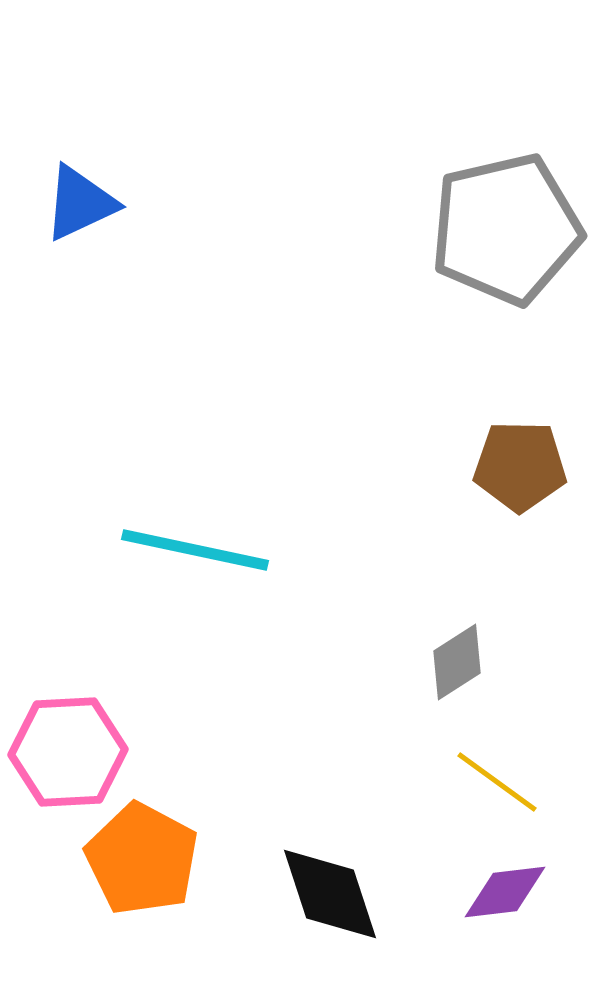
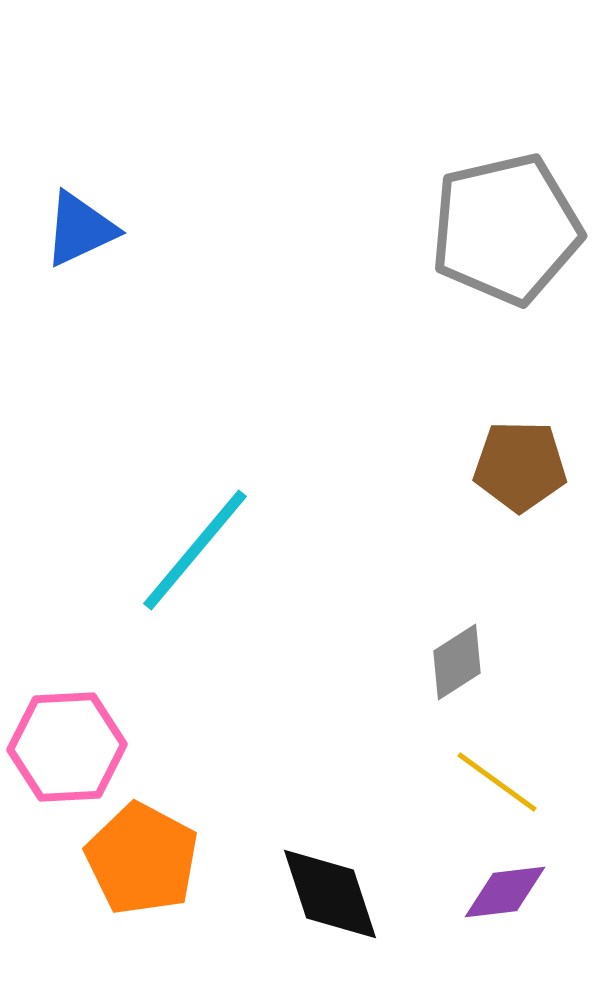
blue triangle: moved 26 px down
cyan line: rotated 62 degrees counterclockwise
pink hexagon: moved 1 px left, 5 px up
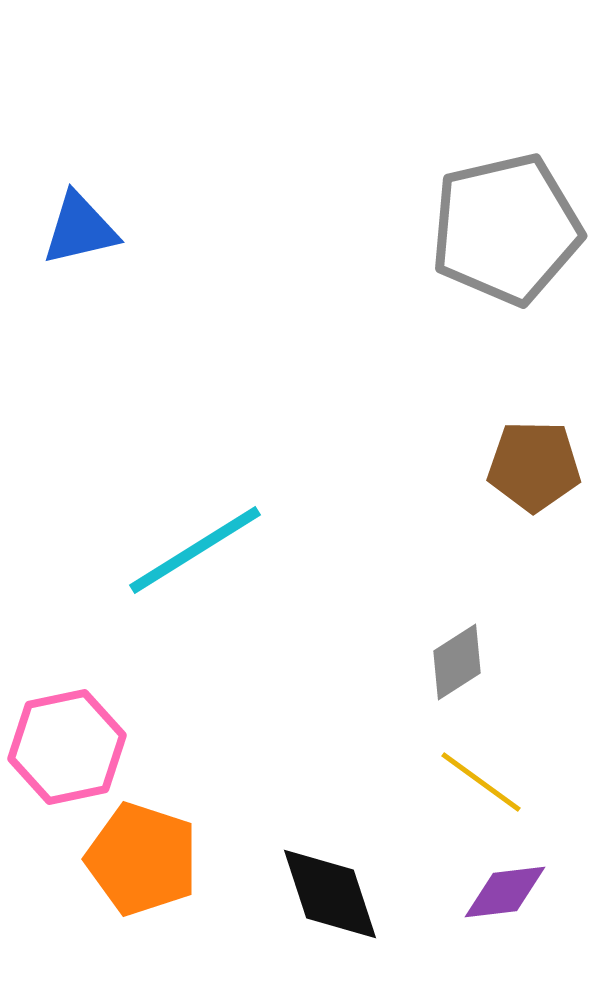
blue triangle: rotated 12 degrees clockwise
brown pentagon: moved 14 px right
cyan line: rotated 18 degrees clockwise
pink hexagon: rotated 9 degrees counterclockwise
yellow line: moved 16 px left
orange pentagon: rotated 10 degrees counterclockwise
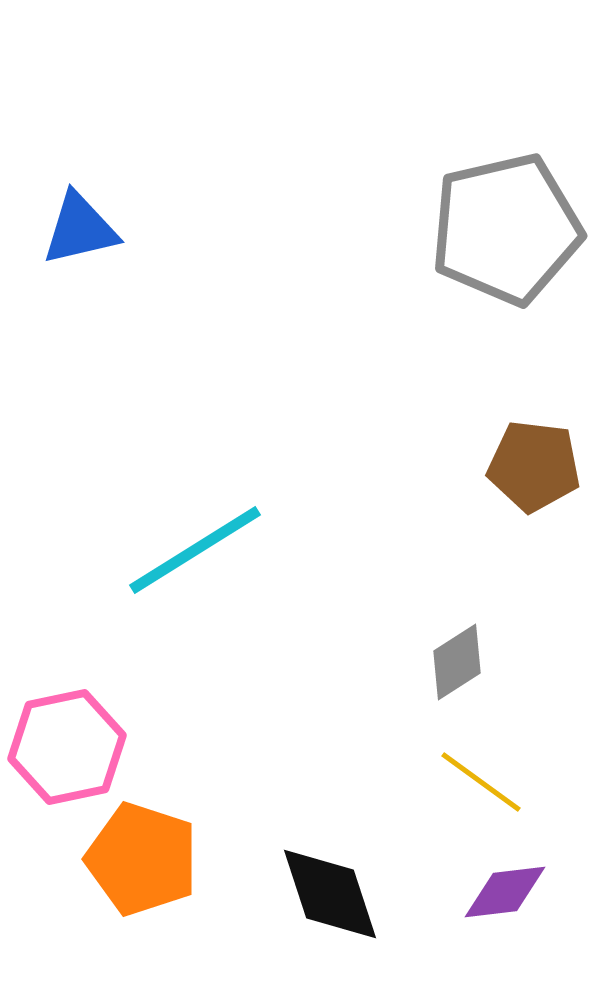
brown pentagon: rotated 6 degrees clockwise
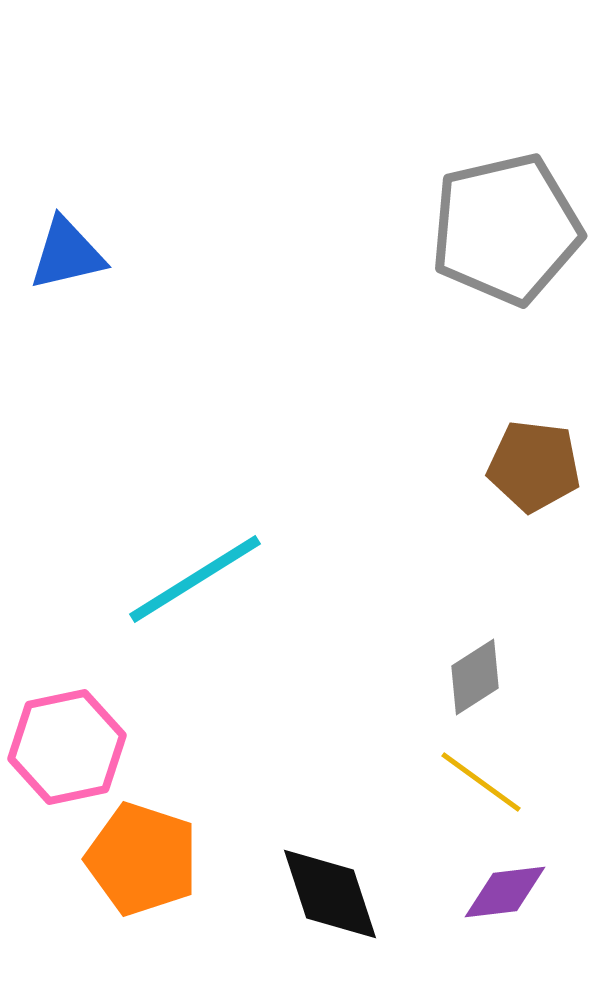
blue triangle: moved 13 px left, 25 px down
cyan line: moved 29 px down
gray diamond: moved 18 px right, 15 px down
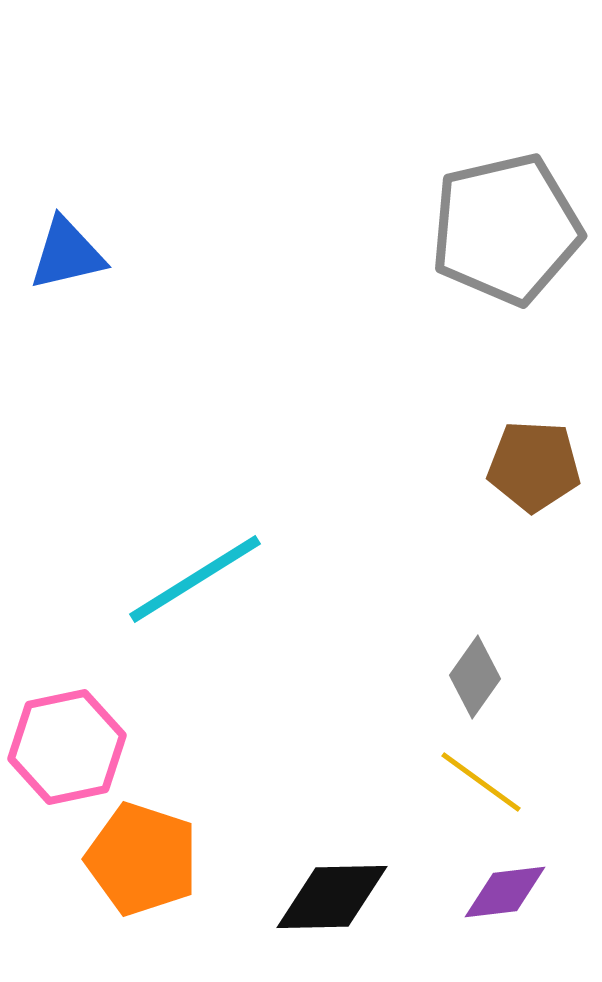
brown pentagon: rotated 4 degrees counterclockwise
gray diamond: rotated 22 degrees counterclockwise
black diamond: moved 2 px right, 3 px down; rotated 73 degrees counterclockwise
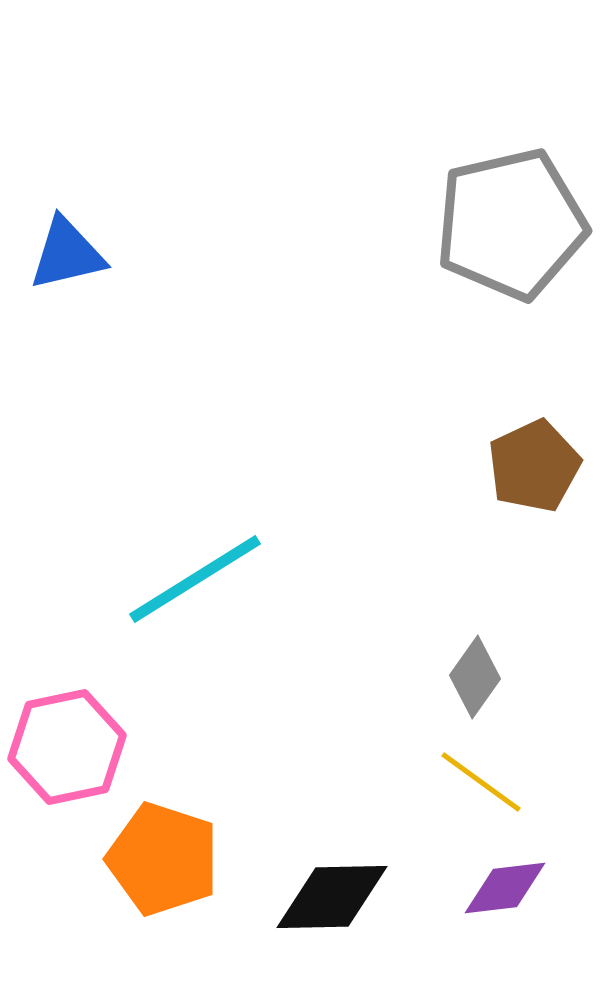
gray pentagon: moved 5 px right, 5 px up
brown pentagon: rotated 28 degrees counterclockwise
orange pentagon: moved 21 px right
purple diamond: moved 4 px up
